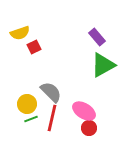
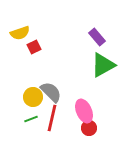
yellow circle: moved 6 px right, 7 px up
pink ellipse: rotated 35 degrees clockwise
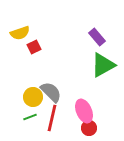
green line: moved 1 px left, 2 px up
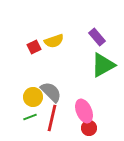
yellow semicircle: moved 34 px right, 8 px down
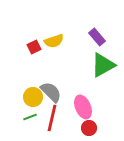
pink ellipse: moved 1 px left, 4 px up
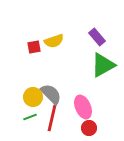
red square: rotated 16 degrees clockwise
gray semicircle: moved 2 px down
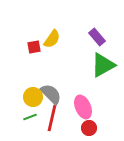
yellow semicircle: moved 2 px left, 2 px up; rotated 36 degrees counterclockwise
